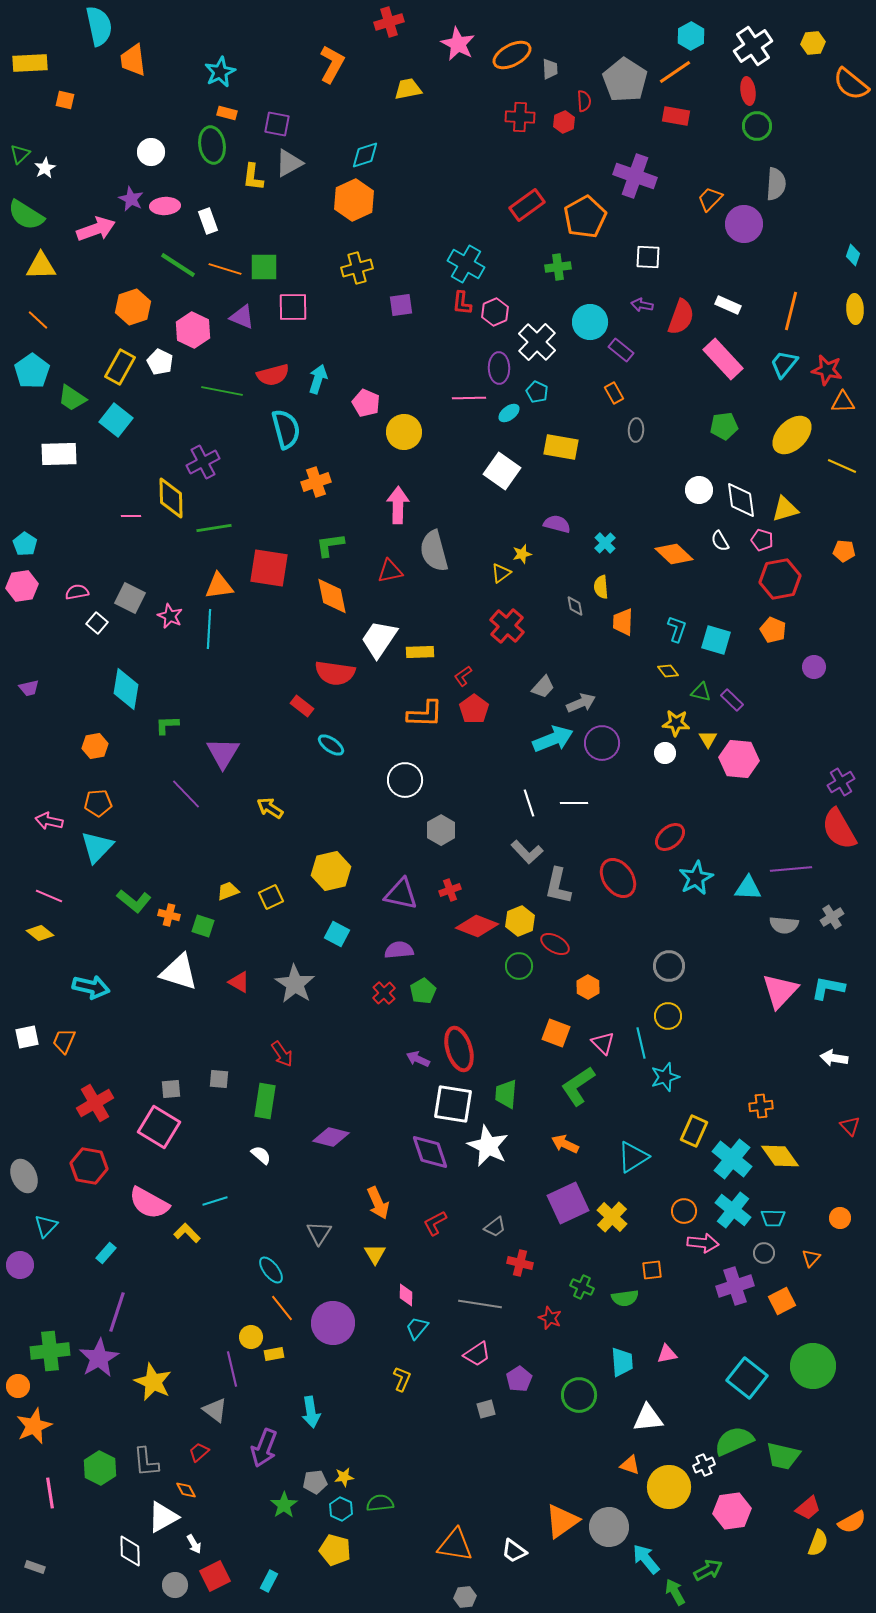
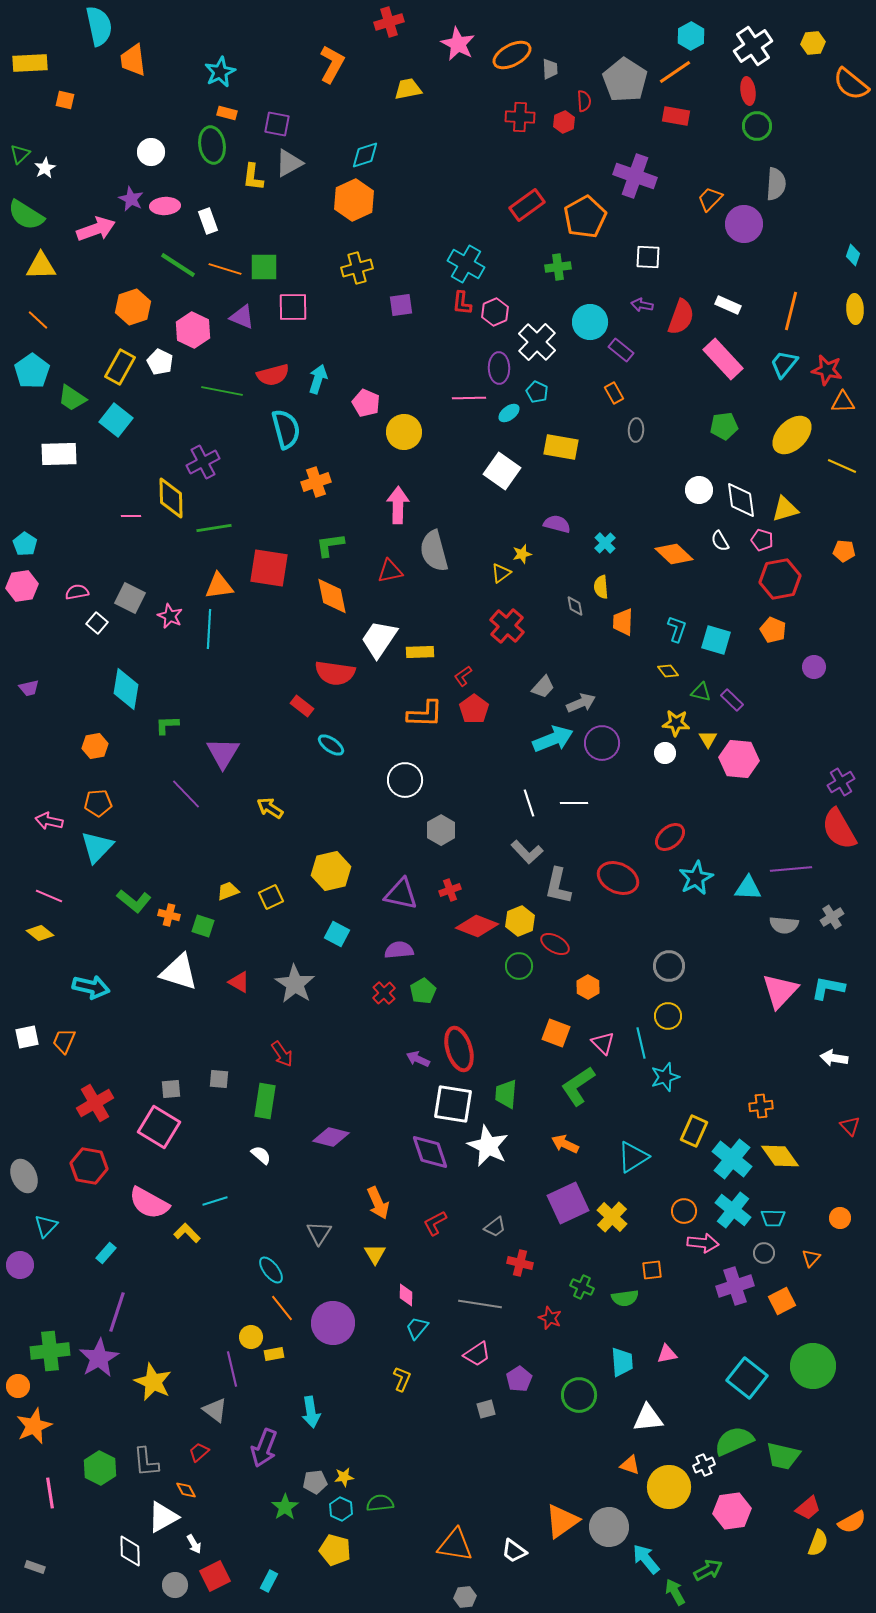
red ellipse at (618, 878): rotated 30 degrees counterclockwise
green star at (284, 1505): moved 1 px right, 2 px down
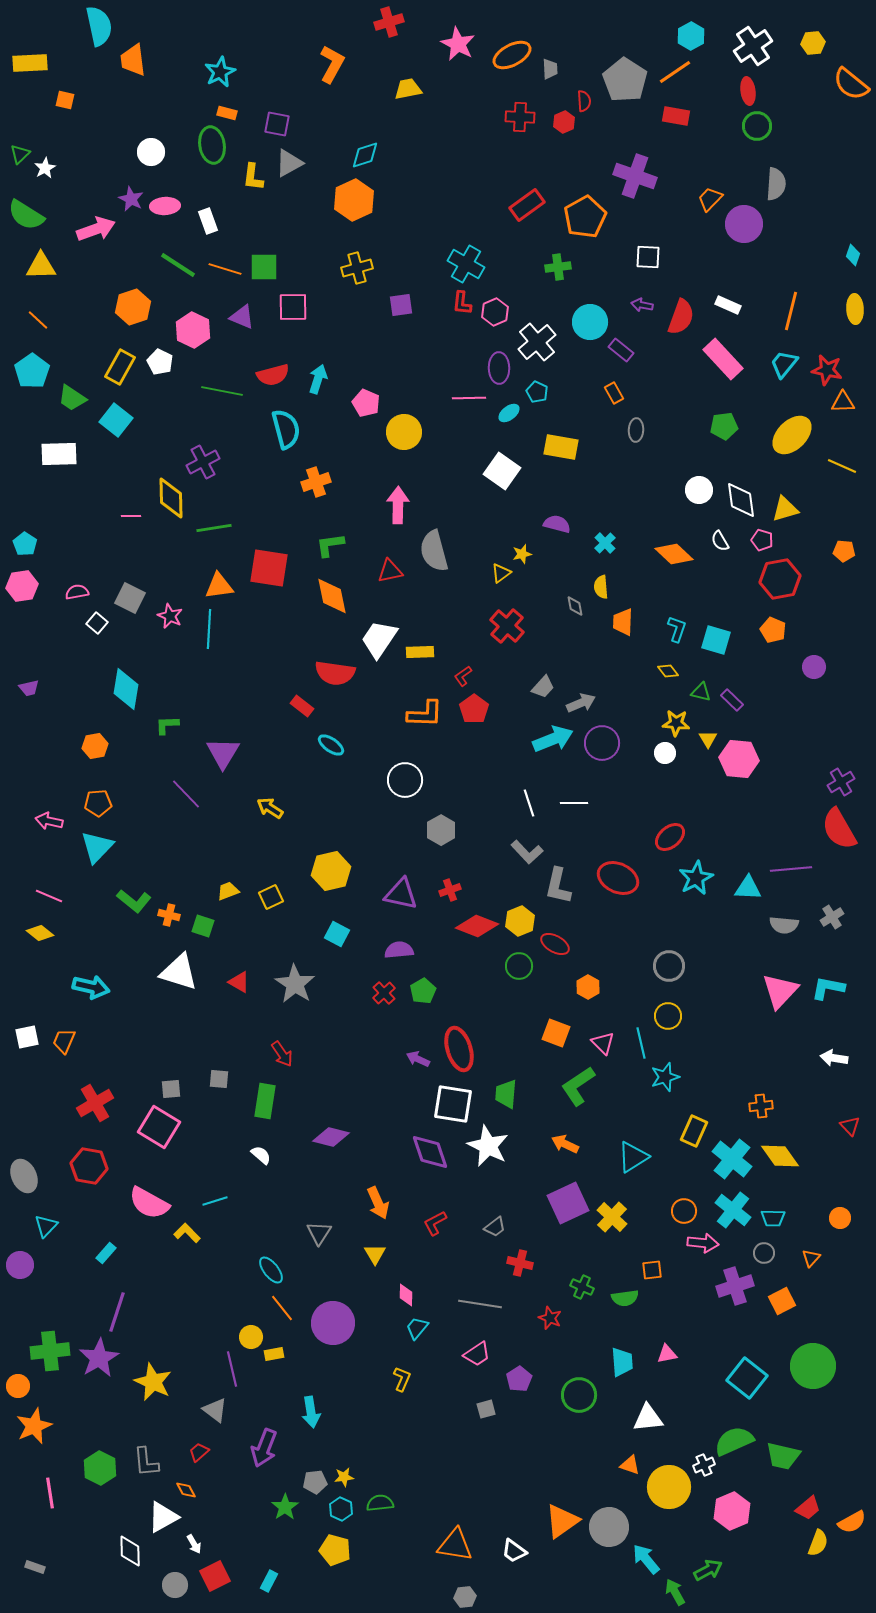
white cross at (537, 342): rotated 6 degrees clockwise
pink hexagon at (732, 1511): rotated 15 degrees counterclockwise
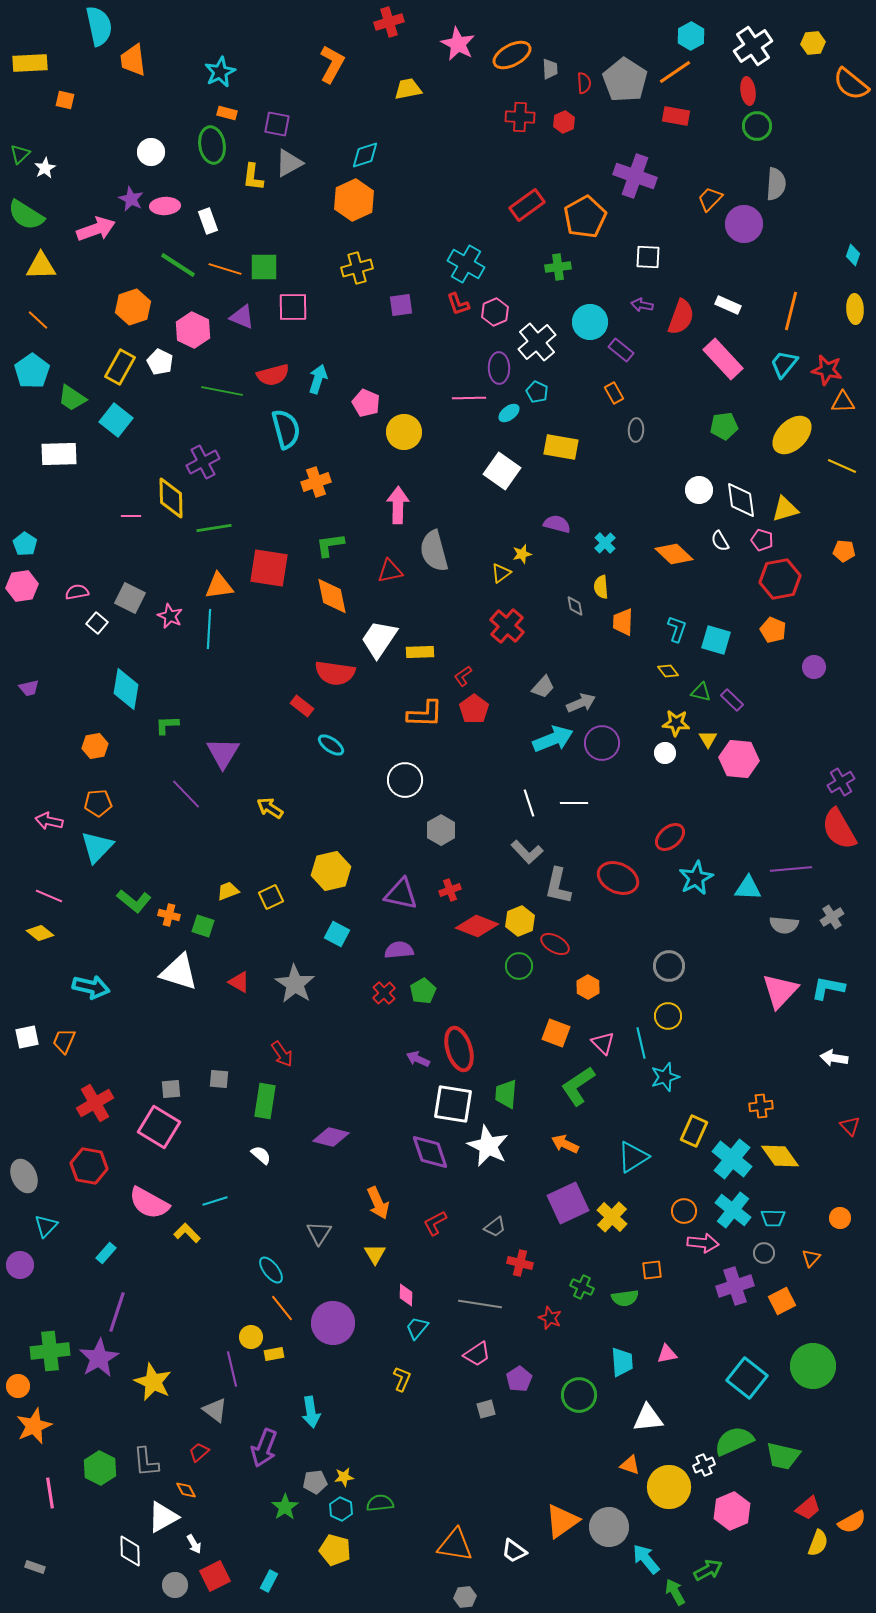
red semicircle at (584, 101): moved 18 px up
red L-shape at (462, 303): moved 4 px left, 1 px down; rotated 25 degrees counterclockwise
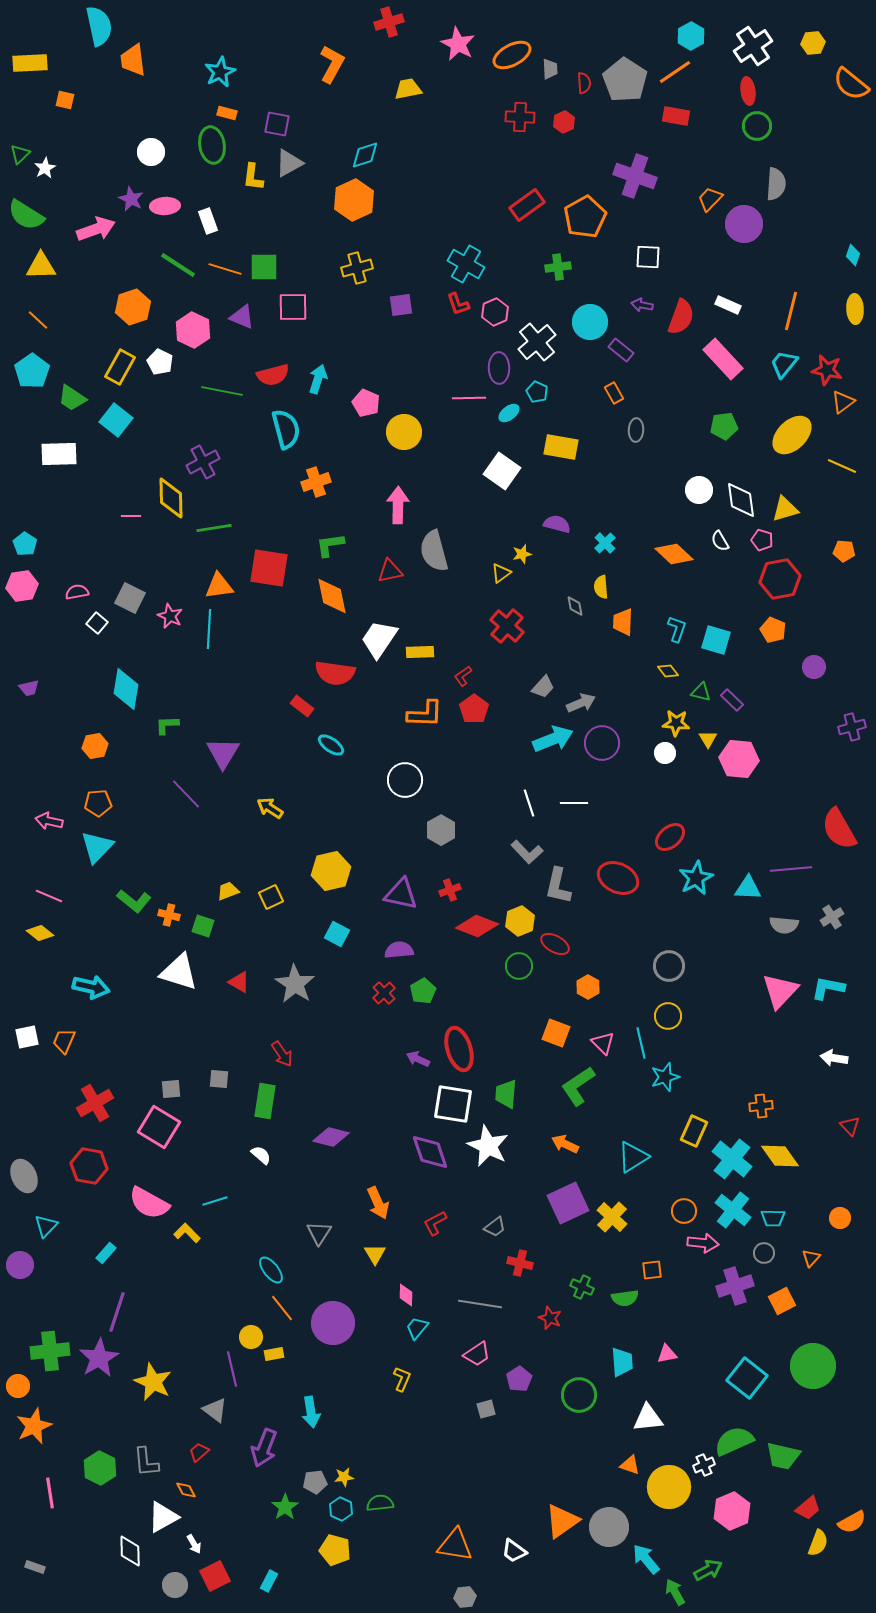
orange triangle at (843, 402): rotated 35 degrees counterclockwise
purple cross at (841, 782): moved 11 px right, 55 px up; rotated 16 degrees clockwise
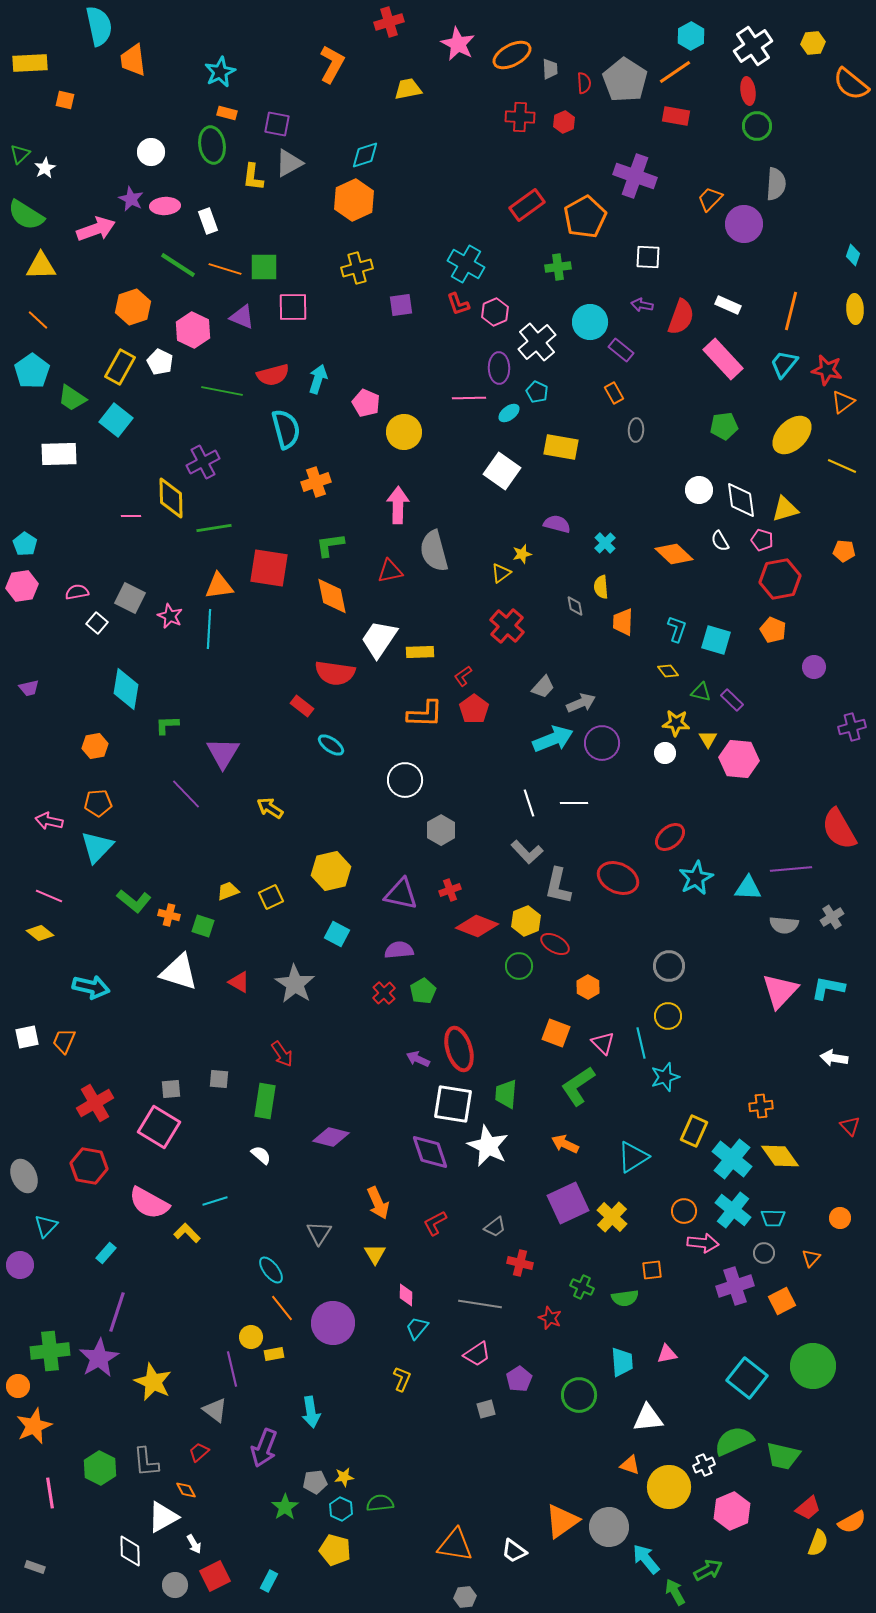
yellow hexagon at (520, 921): moved 6 px right
